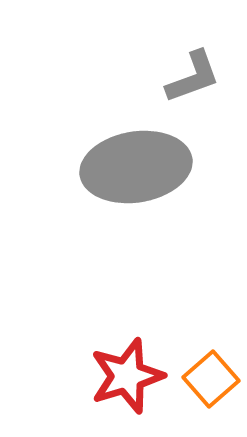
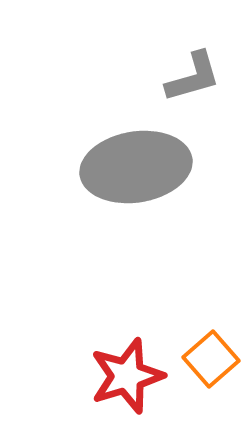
gray L-shape: rotated 4 degrees clockwise
orange square: moved 20 px up
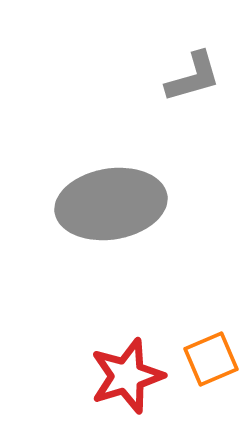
gray ellipse: moved 25 px left, 37 px down
orange square: rotated 18 degrees clockwise
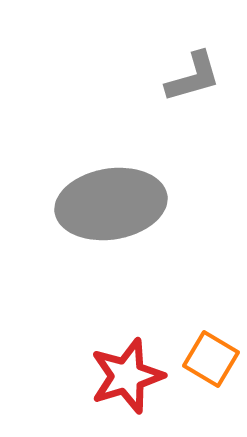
orange square: rotated 36 degrees counterclockwise
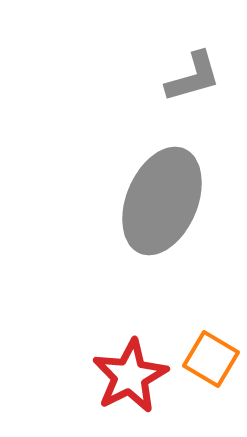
gray ellipse: moved 51 px right, 3 px up; rotated 58 degrees counterclockwise
red star: moved 3 px right; rotated 10 degrees counterclockwise
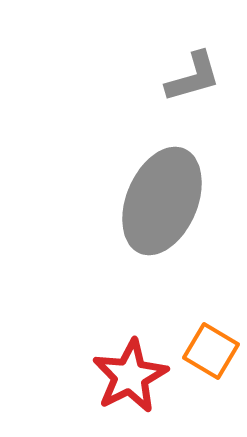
orange square: moved 8 px up
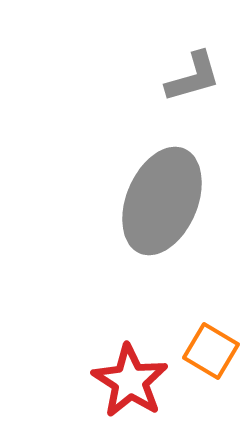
red star: moved 5 px down; rotated 12 degrees counterclockwise
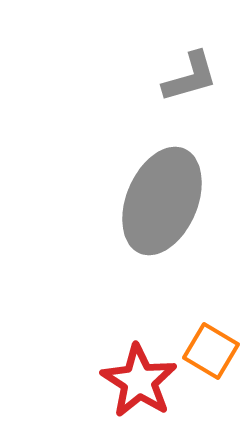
gray L-shape: moved 3 px left
red star: moved 9 px right
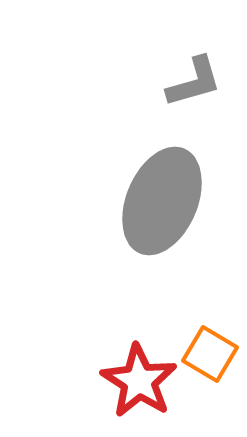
gray L-shape: moved 4 px right, 5 px down
orange square: moved 1 px left, 3 px down
